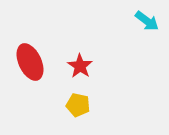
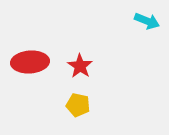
cyan arrow: rotated 15 degrees counterclockwise
red ellipse: rotated 69 degrees counterclockwise
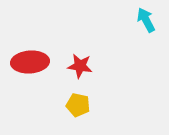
cyan arrow: moved 1 px left, 1 px up; rotated 140 degrees counterclockwise
red star: rotated 25 degrees counterclockwise
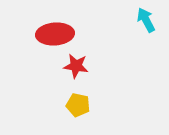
red ellipse: moved 25 px right, 28 px up
red star: moved 4 px left
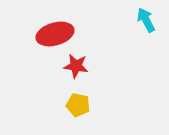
red ellipse: rotated 12 degrees counterclockwise
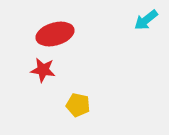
cyan arrow: rotated 100 degrees counterclockwise
red star: moved 33 px left, 4 px down
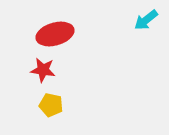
yellow pentagon: moved 27 px left
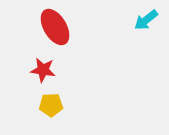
red ellipse: moved 7 px up; rotated 75 degrees clockwise
yellow pentagon: rotated 15 degrees counterclockwise
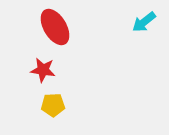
cyan arrow: moved 2 px left, 2 px down
yellow pentagon: moved 2 px right
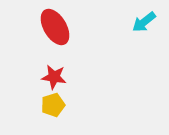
red star: moved 11 px right, 7 px down
yellow pentagon: rotated 15 degrees counterclockwise
